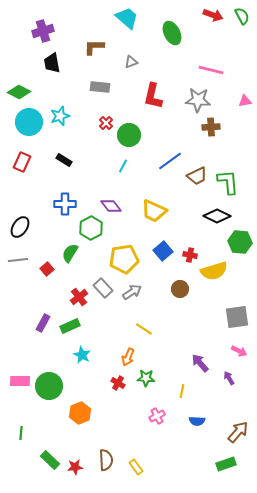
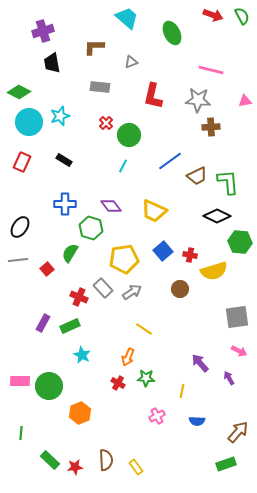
green hexagon at (91, 228): rotated 15 degrees counterclockwise
red cross at (79, 297): rotated 30 degrees counterclockwise
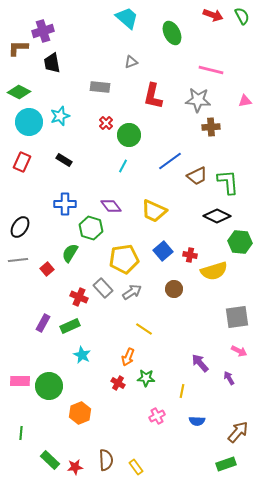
brown L-shape at (94, 47): moved 76 px left, 1 px down
brown circle at (180, 289): moved 6 px left
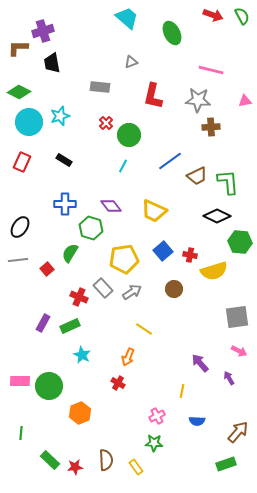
green star at (146, 378): moved 8 px right, 65 px down
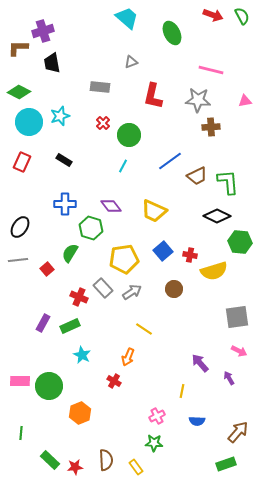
red cross at (106, 123): moved 3 px left
red cross at (118, 383): moved 4 px left, 2 px up
